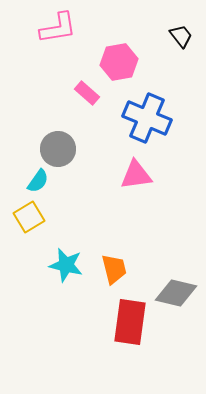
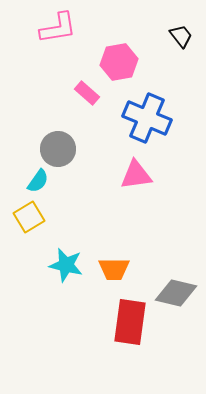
orange trapezoid: rotated 104 degrees clockwise
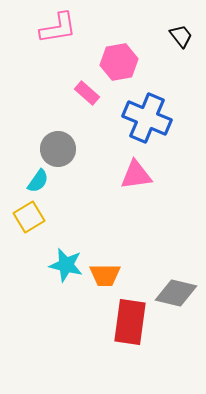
orange trapezoid: moved 9 px left, 6 px down
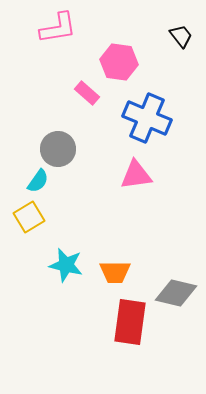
pink hexagon: rotated 18 degrees clockwise
orange trapezoid: moved 10 px right, 3 px up
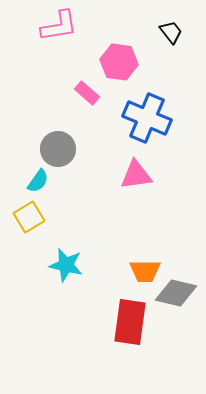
pink L-shape: moved 1 px right, 2 px up
black trapezoid: moved 10 px left, 4 px up
orange trapezoid: moved 30 px right, 1 px up
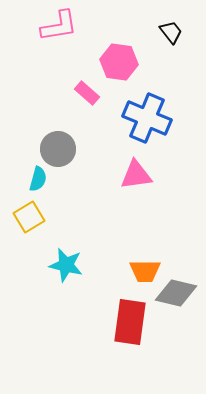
cyan semicircle: moved 2 px up; rotated 20 degrees counterclockwise
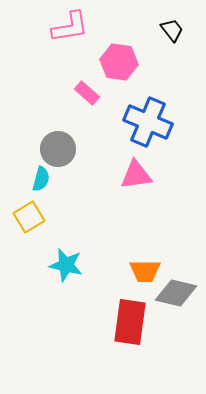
pink L-shape: moved 11 px right, 1 px down
black trapezoid: moved 1 px right, 2 px up
blue cross: moved 1 px right, 4 px down
cyan semicircle: moved 3 px right
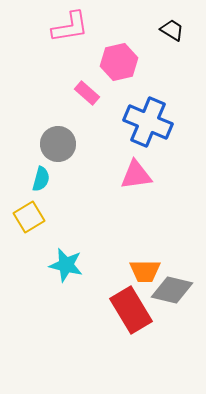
black trapezoid: rotated 20 degrees counterclockwise
pink hexagon: rotated 21 degrees counterclockwise
gray circle: moved 5 px up
gray diamond: moved 4 px left, 3 px up
red rectangle: moved 1 px right, 12 px up; rotated 39 degrees counterclockwise
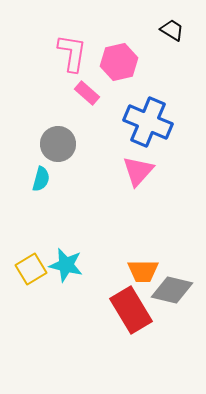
pink L-shape: moved 2 px right, 26 px down; rotated 72 degrees counterclockwise
pink triangle: moved 2 px right, 4 px up; rotated 40 degrees counterclockwise
yellow square: moved 2 px right, 52 px down
orange trapezoid: moved 2 px left
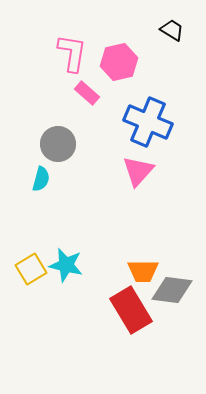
gray diamond: rotated 6 degrees counterclockwise
